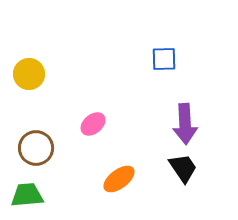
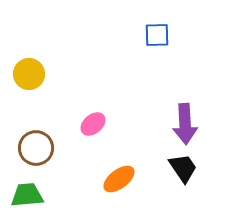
blue square: moved 7 px left, 24 px up
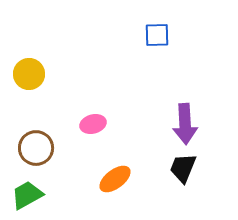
pink ellipse: rotated 25 degrees clockwise
black trapezoid: rotated 124 degrees counterclockwise
orange ellipse: moved 4 px left
green trapezoid: rotated 24 degrees counterclockwise
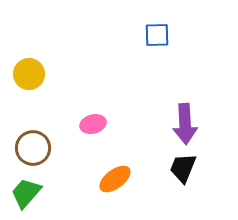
brown circle: moved 3 px left
green trapezoid: moved 1 px left, 2 px up; rotated 20 degrees counterclockwise
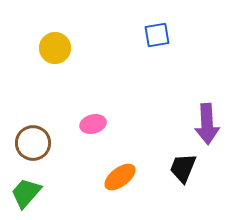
blue square: rotated 8 degrees counterclockwise
yellow circle: moved 26 px right, 26 px up
purple arrow: moved 22 px right
brown circle: moved 5 px up
orange ellipse: moved 5 px right, 2 px up
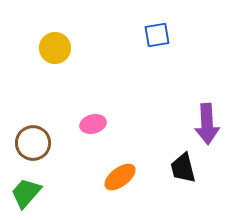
black trapezoid: rotated 36 degrees counterclockwise
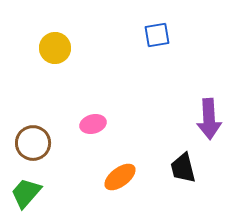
purple arrow: moved 2 px right, 5 px up
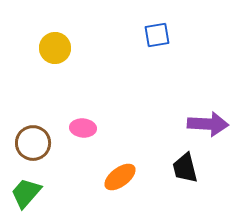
purple arrow: moved 1 px left, 5 px down; rotated 84 degrees counterclockwise
pink ellipse: moved 10 px left, 4 px down; rotated 20 degrees clockwise
black trapezoid: moved 2 px right
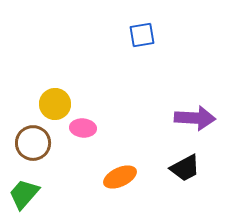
blue square: moved 15 px left
yellow circle: moved 56 px down
purple arrow: moved 13 px left, 6 px up
black trapezoid: rotated 104 degrees counterclockwise
orange ellipse: rotated 12 degrees clockwise
green trapezoid: moved 2 px left, 1 px down
